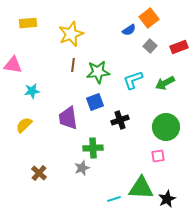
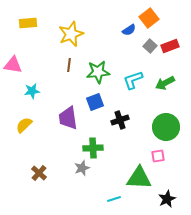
red rectangle: moved 9 px left, 1 px up
brown line: moved 4 px left
green triangle: moved 2 px left, 10 px up
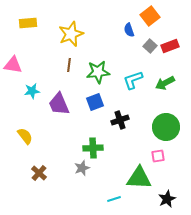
orange square: moved 1 px right, 2 px up
blue semicircle: rotated 104 degrees clockwise
purple trapezoid: moved 9 px left, 14 px up; rotated 15 degrees counterclockwise
yellow semicircle: moved 1 px right, 11 px down; rotated 96 degrees clockwise
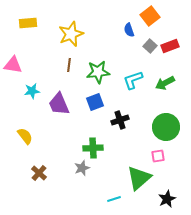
green triangle: rotated 44 degrees counterclockwise
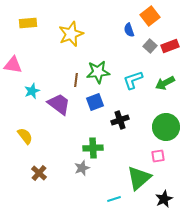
brown line: moved 7 px right, 15 px down
cyan star: rotated 14 degrees counterclockwise
purple trapezoid: rotated 150 degrees clockwise
black star: moved 3 px left
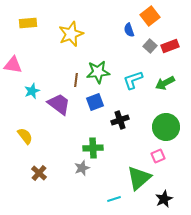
pink square: rotated 16 degrees counterclockwise
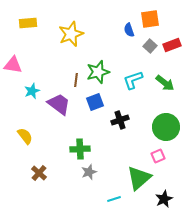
orange square: moved 3 px down; rotated 30 degrees clockwise
red rectangle: moved 2 px right, 1 px up
green star: rotated 10 degrees counterclockwise
green arrow: rotated 114 degrees counterclockwise
green cross: moved 13 px left, 1 px down
gray star: moved 7 px right, 4 px down
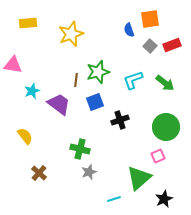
green cross: rotated 18 degrees clockwise
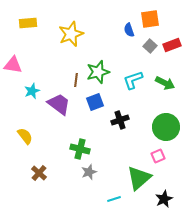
green arrow: rotated 12 degrees counterclockwise
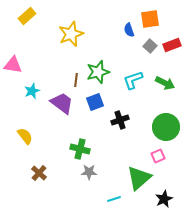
yellow rectangle: moved 1 px left, 7 px up; rotated 36 degrees counterclockwise
purple trapezoid: moved 3 px right, 1 px up
gray star: rotated 21 degrees clockwise
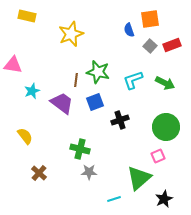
yellow rectangle: rotated 54 degrees clockwise
green star: rotated 30 degrees clockwise
